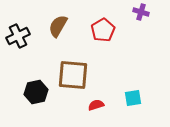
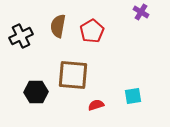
purple cross: rotated 14 degrees clockwise
brown semicircle: rotated 20 degrees counterclockwise
red pentagon: moved 11 px left, 1 px down
black cross: moved 3 px right
black hexagon: rotated 10 degrees clockwise
cyan square: moved 2 px up
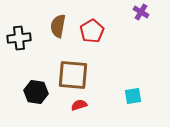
black cross: moved 2 px left, 2 px down; rotated 20 degrees clockwise
black hexagon: rotated 10 degrees clockwise
red semicircle: moved 17 px left
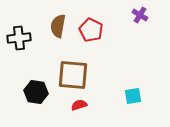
purple cross: moved 1 px left, 3 px down
red pentagon: moved 1 px left, 1 px up; rotated 15 degrees counterclockwise
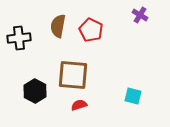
black hexagon: moved 1 px left, 1 px up; rotated 20 degrees clockwise
cyan square: rotated 24 degrees clockwise
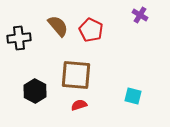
brown semicircle: rotated 130 degrees clockwise
brown square: moved 3 px right
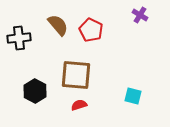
brown semicircle: moved 1 px up
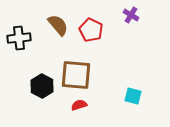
purple cross: moved 9 px left
black hexagon: moved 7 px right, 5 px up
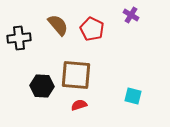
red pentagon: moved 1 px right, 1 px up
black hexagon: rotated 25 degrees counterclockwise
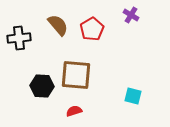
red pentagon: rotated 15 degrees clockwise
red semicircle: moved 5 px left, 6 px down
